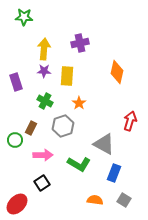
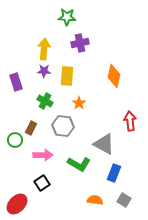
green star: moved 43 px right
orange diamond: moved 3 px left, 4 px down
red arrow: rotated 24 degrees counterclockwise
gray hexagon: rotated 25 degrees clockwise
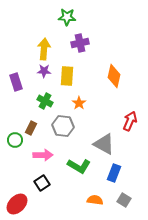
red arrow: rotated 30 degrees clockwise
green L-shape: moved 2 px down
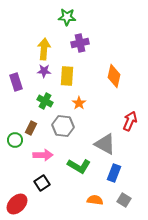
gray triangle: moved 1 px right
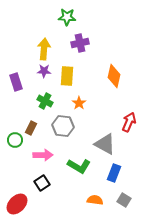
red arrow: moved 1 px left, 1 px down
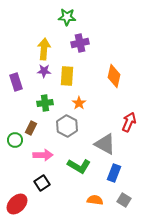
green cross: moved 2 px down; rotated 35 degrees counterclockwise
gray hexagon: moved 4 px right; rotated 20 degrees clockwise
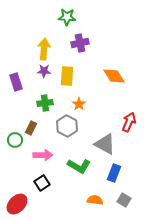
orange diamond: rotated 45 degrees counterclockwise
orange star: moved 1 px down
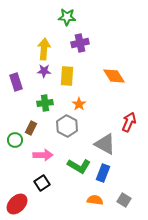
blue rectangle: moved 11 px left
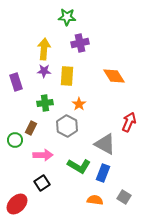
gray square: moved 3 px up
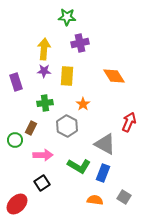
orange star: moved 4 px right
